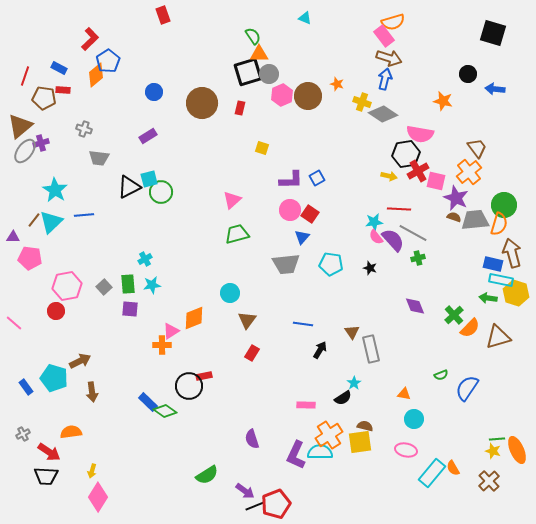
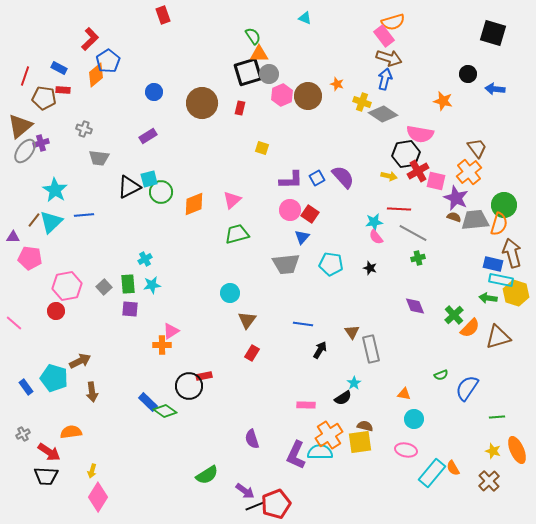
purple semicircle at (393, 240): moved 50 px left, 63 px up
orange diamond at (194, 318): moved 114 px up
green line at (497, 439): moved 22 px up
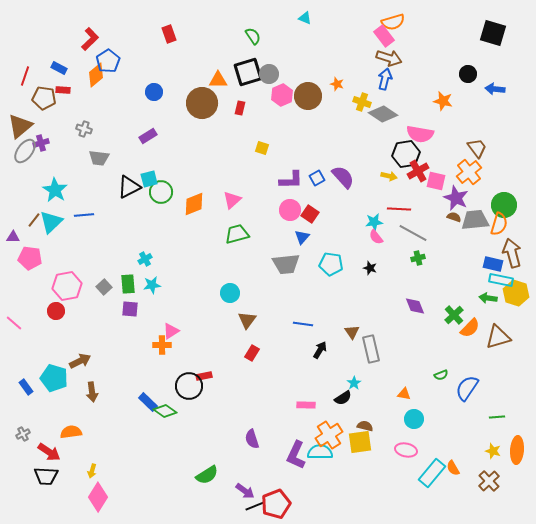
red rectangle at (163, 15): moved 6 px right, 19 px down
orange triangle at (259, 54): moved 41 px left, 26 px down
orange ellipse at (517, 450): rotated 28 degrees clockwise
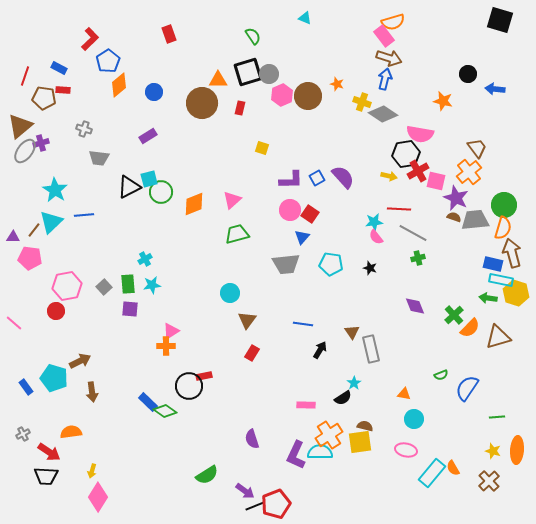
black square at (493, 33): moved 7 px right, 13 px up
orange diamond at (96, 75): moved 23 px right, 10 px down
brown line at (34, 220): moved 10 px down
orange semicircle at (499, 224): moved 4 px right, 4 px down
orange cross at (162, 345): moved 4 px right, 1 px down
